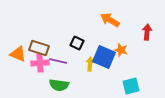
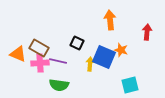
orange arrow: rotated 54 degrees clockwise
brown rectangle: rotated 12 degrees clockwise
cyan square: moved 1 px left, 1 px up
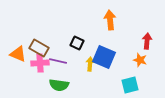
red arrow: moved 9 px down
orange star: moved 19 px right, 10 px down
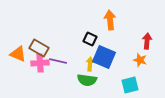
black square: moved 13 px right, 4 px up
green semicircle: moved 28 px right, 5 px up
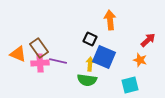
red arrow: moved 1 px right, 1 px up; rotated 42 degrees clockwise
brown rectangle: rotated 24 degrees clockwise
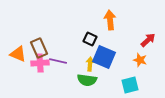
brown rectangle: rotated 12 degrees clockwise
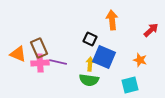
orange arrow: moved 2 px right
red arrow: moved 3 px right, 10 px up
purple line: moved 1 px down
green semicircle: moved 2 px right
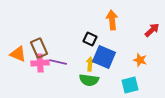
red arrow: moved 1 px right
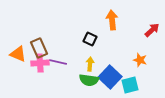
blue square: moved 6 px right, 20 px down; rotated 20 degrees clockwise
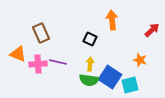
brown rectangle: moved 2 px right, 15 px up
pink cross: moved 2 px left, 1 px down
blue square: rotated 10 degrees counterclockwise
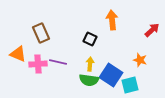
blue square: moved 1 px right, 2 px up
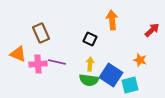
purple line: moved 1 px left
